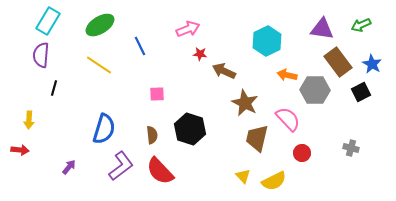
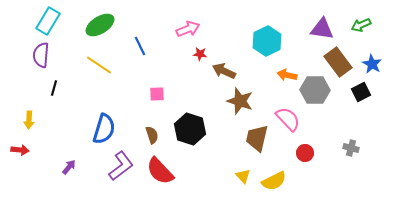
brown star: moved 5 px left, 2 px up; rotated 8 degrees counterclockwise
brown semicircle: rotated 12 degrees counterclockwise
red circle: moved 3 px right
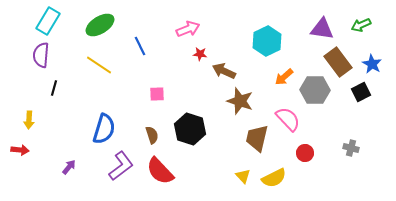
orange arrow: moved 3 px left, 2 px down; rotated 54 degrees counterclockwise
yellow semicircle: moved 3 px up
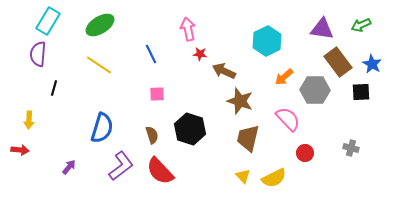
pink arrow: rotated 80 degrees counterclockwise
blue line: moved 11 px right, 8 px down
purple semicircle: moved 3 px left, 1 px up
black square: rotated 24 degrees clockwise
blue semicircle: moved 2 px left, 1 px up
brown trapezoid: moved 9 px left
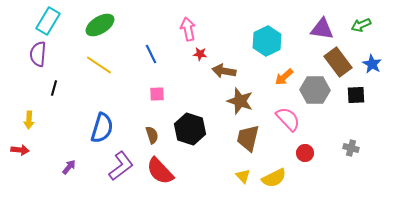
brown arrow: rotated 15 degrees counterclockwise
black square: moved 5 px left, 3 px down
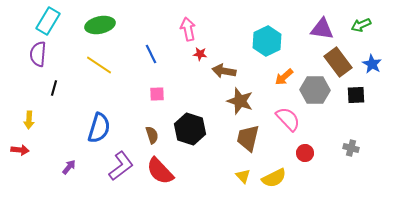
green ellipse: rotated 20 degrees clockwise
blue semicircle: moved 3 px left
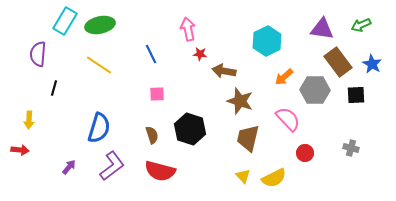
cyan rectangle: moved 17 px right
purple L-shape: moved 9 px left
red semicircle: rotated 32 degrees counterclockwise
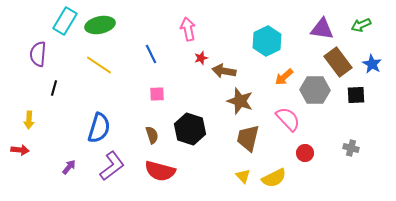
red star: moved 1 px right, 4 px down; rotated 24 degrees counterclockwise
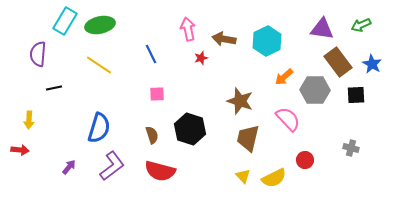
brown arrow: moved 32 px up
black line: rotated 63 degrees clockwise
red circle: moved 7 px down
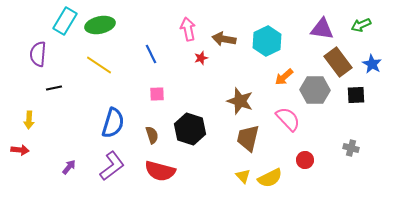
blue semicircle: moved 14 px right, 5 px up
yellow semicircle: moved 4 px left
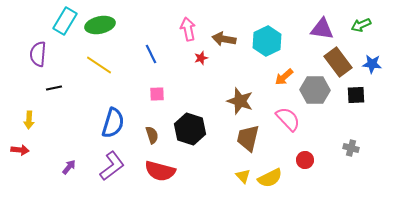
blue star: rotated 24 degrees counterclockwise
